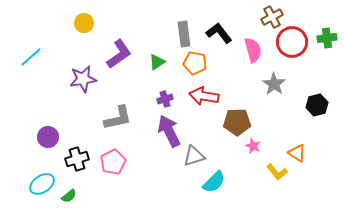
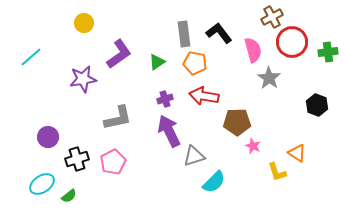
green cross: moved 1 px right, 14 px down
gray star: moved 5 px left, 6 px up
black hexagon: rotated 25 degrees counterclockwise
yellow L-shape: rotated 20 degrees clockwise
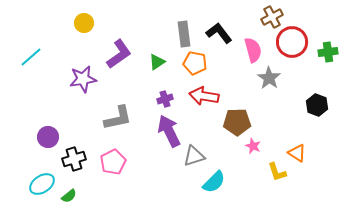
black cross: moved 3 px left
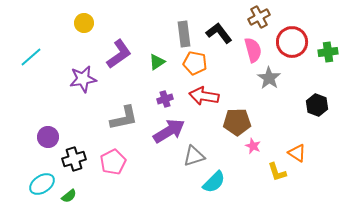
brown cross: moved 13 px left
gray L-shape: moved 6 px right
purple arrow: rotated 84 degrees clockwise
